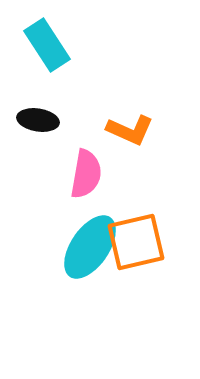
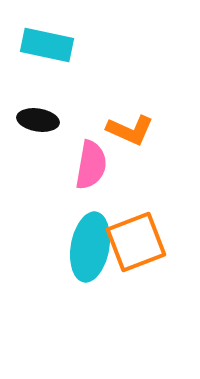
cyan rectangle: rotated 45 degrees counterclockwise
pink semicircle: moved 5 px right, 9 px up
orange square: rotated 8 degrees counterclockwise
cyan ellipse: rotated 24 degrees counterclockwise
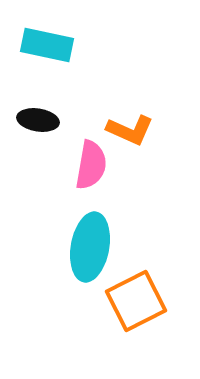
orange square: moved 59 px down; rotated 6 degrees counterclockwise
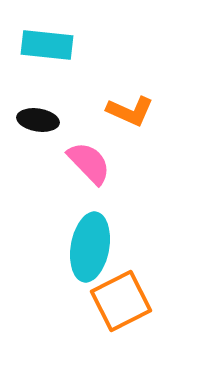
cyan rectangle: rotated 6 degrees counterclockwise
orange L-shape: moved 19 px up
pink semicircle: moved 2 px left, 2 px up; rotated 54 degrees counterclockwise
orange square: moved 15 px left
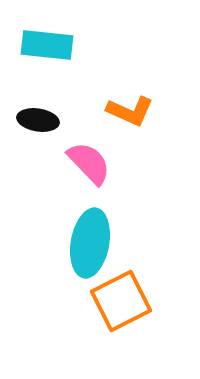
cyan ellipse: moved 4 px up
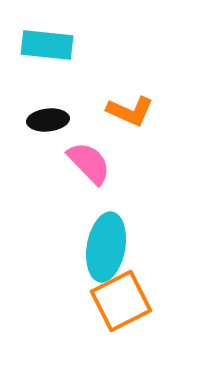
black ellipse: moved 10 px right; rotated 15 degrees counterclockwise
cyan ellipse: moved 16 px right, 4 px down
